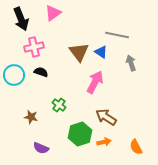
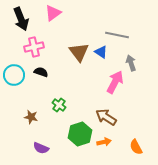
pink arrow: moved 20 px right
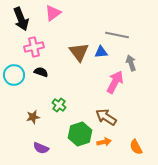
blue triangle: rotated 40 degrees counterclockwise
brown star: moved 2 px right; rotated 24 degrees counterclockwise
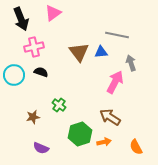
brown arrow: moved 4 px right
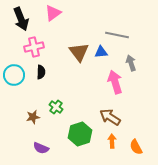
black semicircle: rotated 72 degrees clockwise
pink arrow: rotated 45 degrees counterclockwise
green cross: moved 3 px left, 2 px down
orange arrow: moved 8 px right, 1 px up; rotated 80 degrees counterclockwise
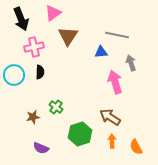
brown triangle: moved 11 px left, 16 px up; rotated 10 degrees clockwise
black semicircle: moved 1 px left
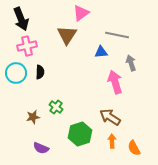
pink triangle: moved 28 px right
brown triangle: moved 1 px left, 1 px up
pink cross: moved 7 px left, 1 px up
cyan circle: moved 2 px right, 2 px up
orange semicircle: moved 2 px left, 1 px down
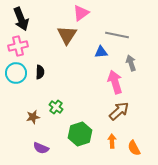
pink cross: moved 9 px left
brown arrow: moved 9 px right, 6 px up; rotated 105 degrees clockwise
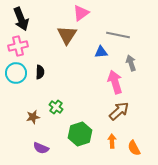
gray line: moved 1 px right
